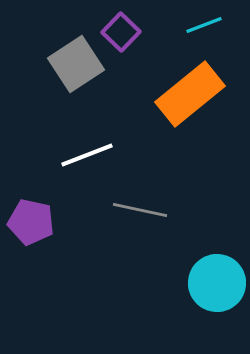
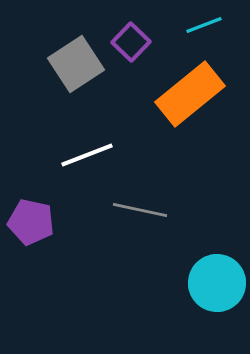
purple square: moved 10 px right, 10 px down
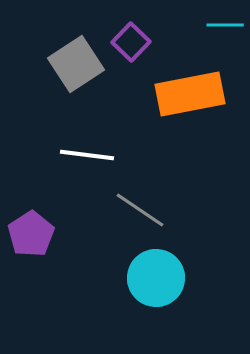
cyan line: moved 21 px right; rotated 21 degrees clockwise
orange rectangle: rotated 28 degrees clockwise
white line: rotated 28 degrees clockwise
gray line: rotated 22 degrees clockwise
purple pentagon: moved 12 px down; rotated 27 degrees clockwise
cyan circle: moved 61 px left, 5 px up
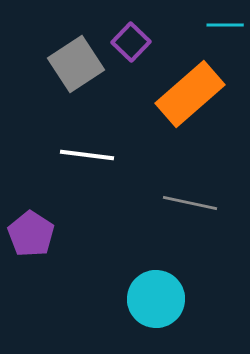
orange rectangle: rotated 30 degrees counterclockwise
gray line: moved 50 px right, 7 px up; rotated 22 degrees counterclockwise
purple pentagon: rotated 6 degrees counterclockwise
cyan circle: moved 21 px down
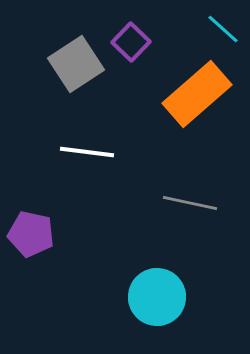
cyan line: moved 2 px left, 4 px down; rotated 42 degrees clockwise
orange rectangle: moved 7 px right
white line: moved 3 px up
purple pentagon: rotated 21 degrees counterclockwise
cyan circle: moved 1 px right, 2 px up
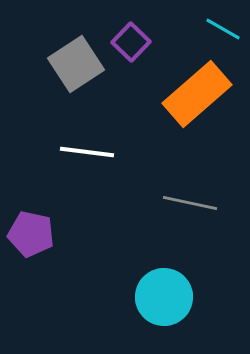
cyan line: rotated 12 degrees counterclockwise
cyan circle: moved 7 px right
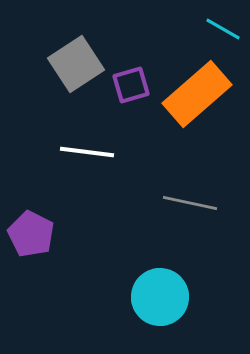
purple square: moved 43 px down; rotated 30 degrees clockwise
purple pentagon: rotated 15 degrees clockwise
cyan circle: moved 4 px left
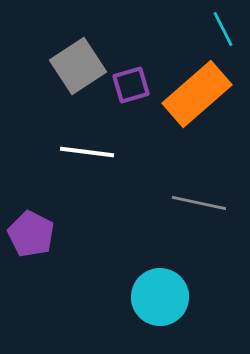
cyan line: rotated 33 degrees clockwise
gray square: moved 2 px right, 2 px down
gray line: moved 9 px right
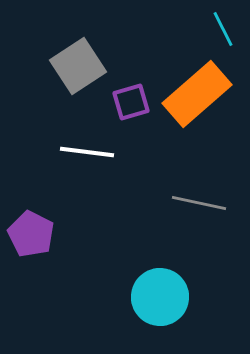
purple square: moved 17 px down
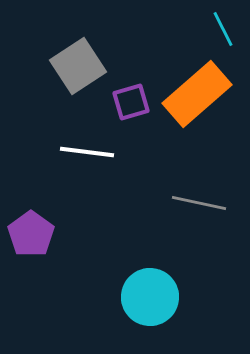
purple pentagon: rotated 9 degrees clockwise
cyan circle: moved 10 px left
